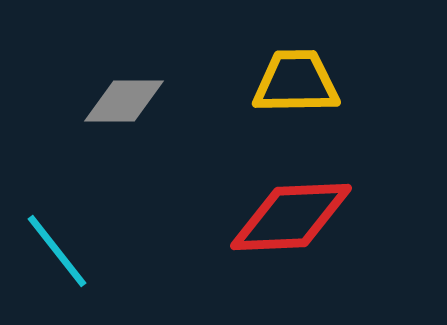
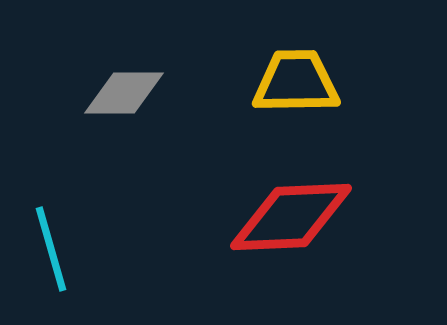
gray diamond: moved 8 px up
cyan line: moved 6 px left, 2 px up; rotated 22 degrees clockwise
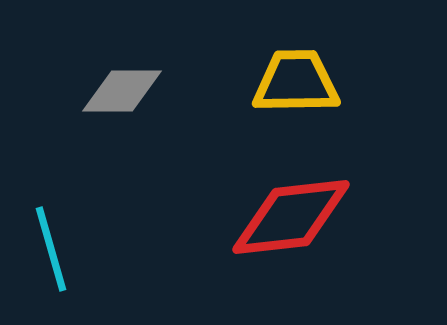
gray diamond: moved 2 px left, 2 px up
red diamond: rotated 4 degrees counterclockwise
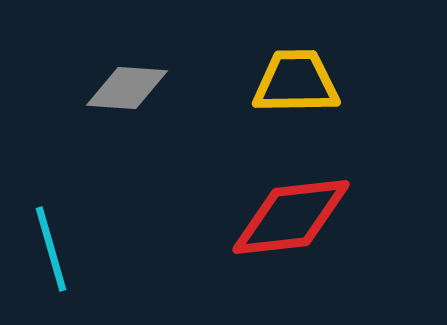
gray diamond: moved 5 px right, 3 px up; rotated 4 degrees clockwise
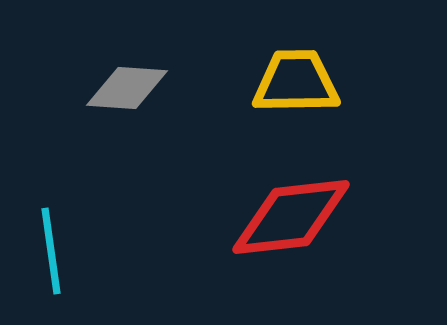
cyan line: moved 2 px down; rotated 8 degrees clockwise
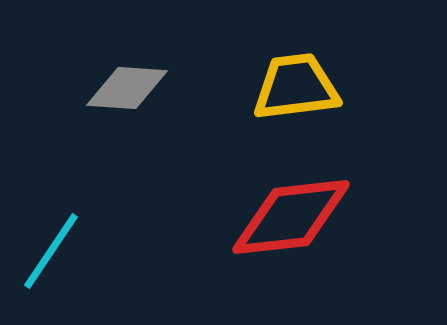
yellow trapezoid: moved 5 px down; rotated 6 degrees counterclockwise
cyan line: rotated 42 degrees clockwise
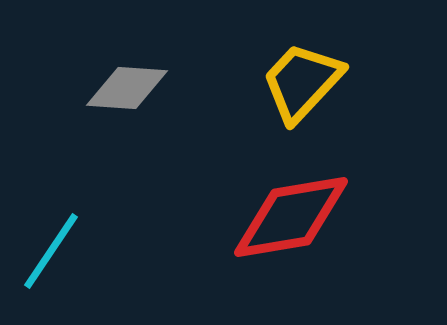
yellow trapezoid: moved 6 px right, 5 px up; rotated 40 degrees counterclockwise
red diamond: rotated 3 degrees counterclockwise
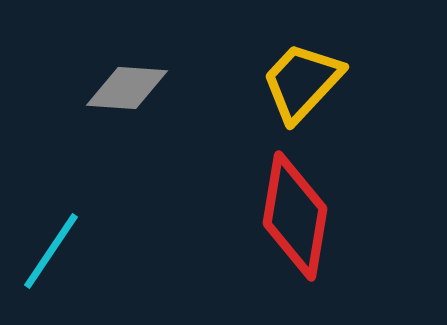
red diamond: moved 4 px right, 1 px up; rotated 71 degrees counterclockwise
